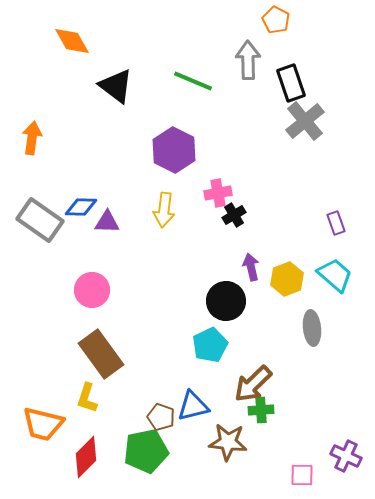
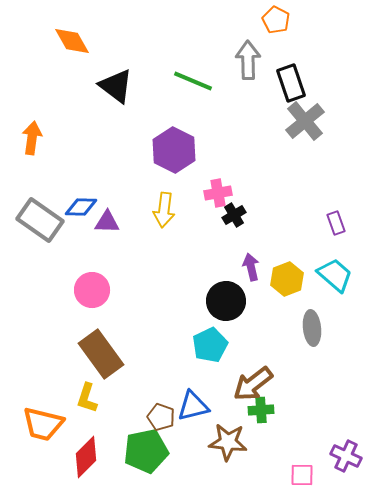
brown arrow: rotated 6 degrees clockwise
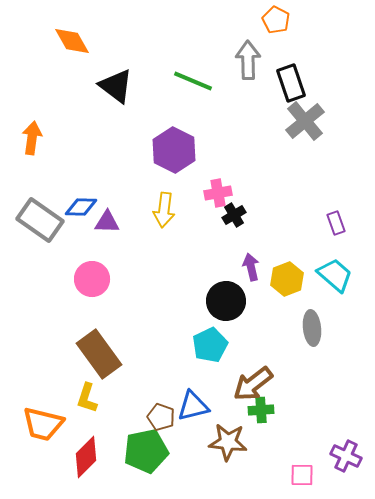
pink circle: moved 11 px up
brown rectangle: moved 2 px left
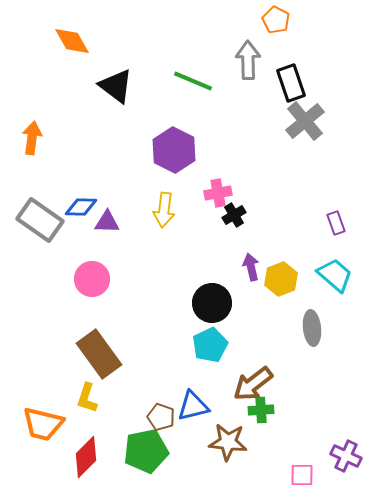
yellow hexagon: moved 6 px left
black circle: moved 14 px left, 2 px down
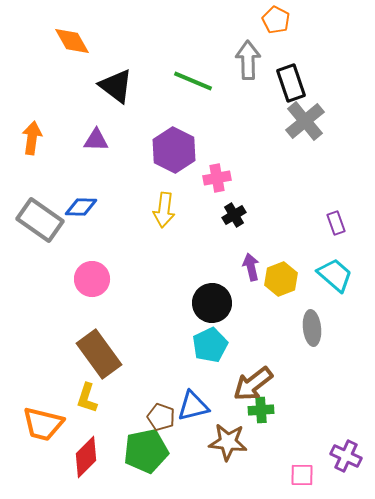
pink cross: moved 1 px left, 15 px up
purple triangle: moved 11 px left, 82 px up
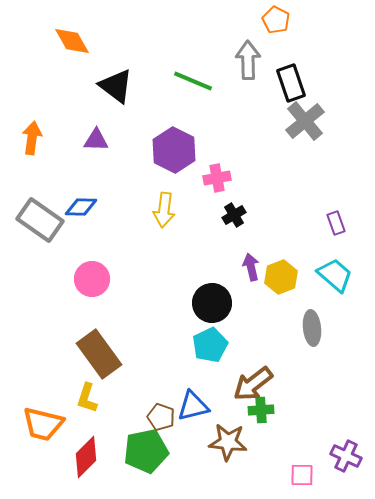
yellow hexagon: moved 2 px up
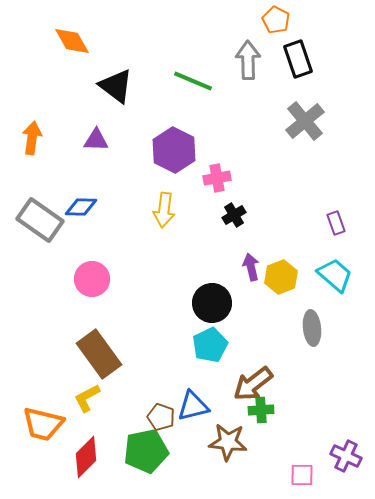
black rectangle: moved 7 px right, 24 px up
yellow L-shape: rotated 44 degrees clockwise
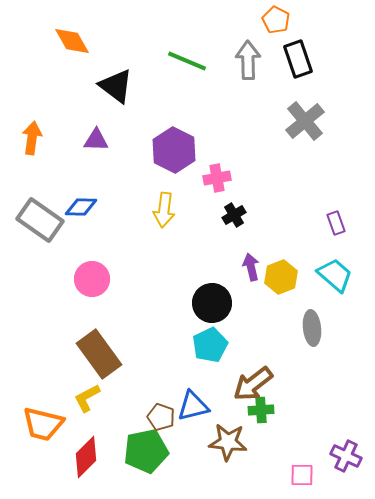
green line: moved 6 px left, 20 px up
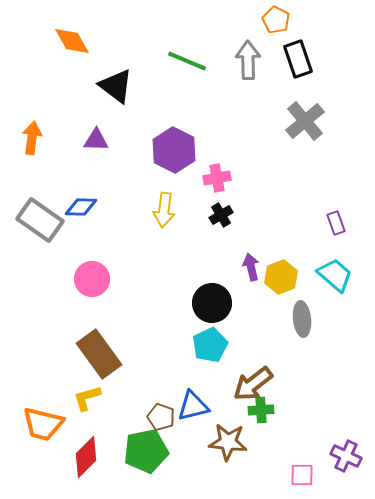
black cross: moved 13 px left
gray ellipse: moved 10 px left, 9 px up
yellow L-shape: rotated 12 degrees clockwise
